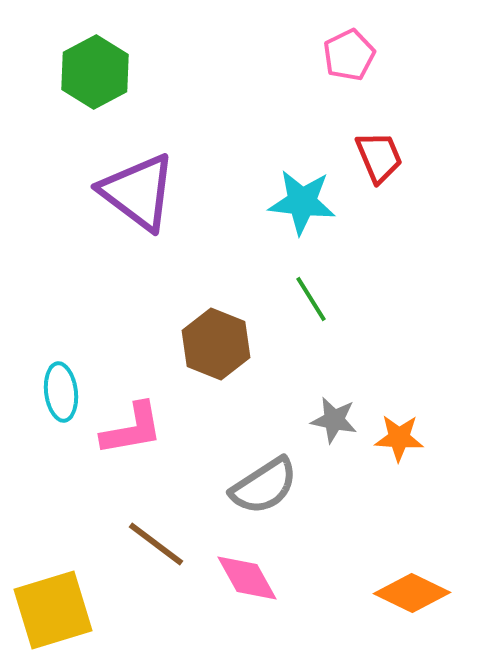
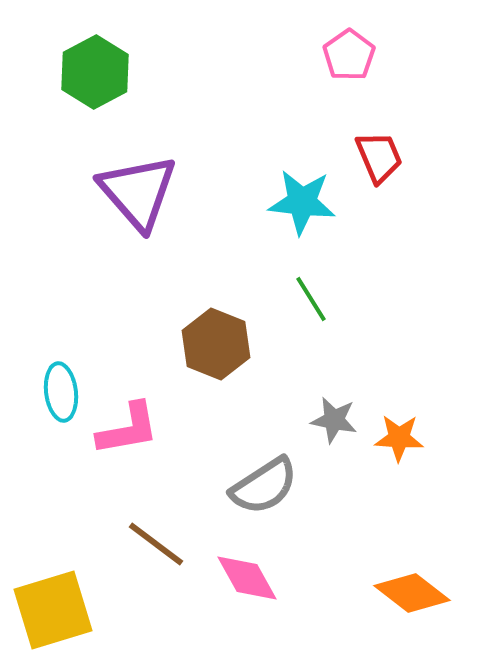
pink pentagon: rotated 9 degrees counterclockwise
purple triangle: rotated 12 degrees clockwise
pink L-shape: moved 4 px left
orange diamond: rotated 12 degrees clockwise
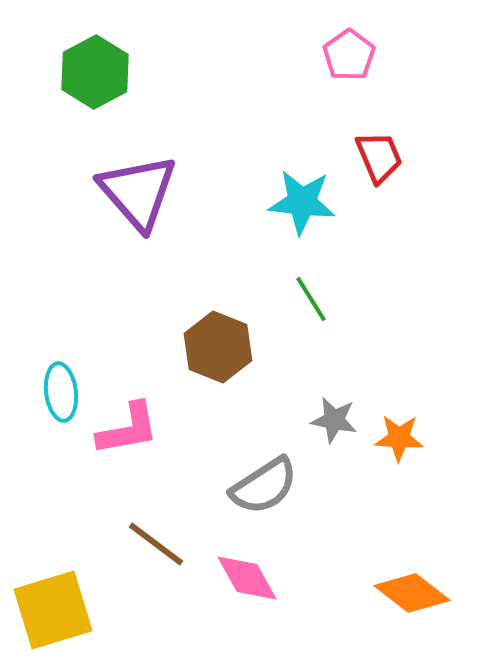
brown hexagon: moved 2 px right, 3 px down
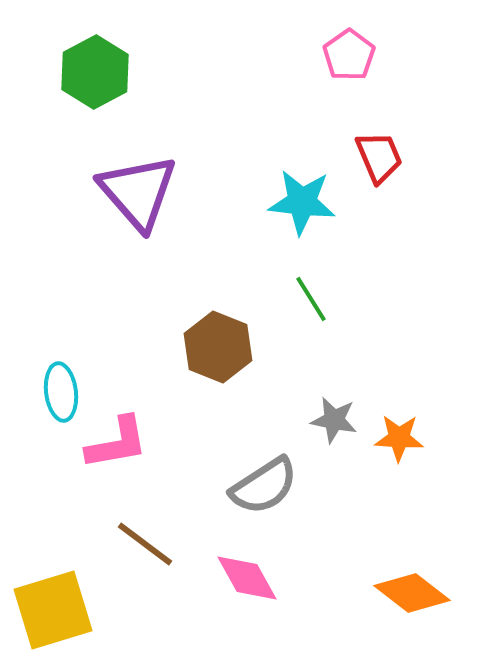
pink L-shape: moved 11 px left, 14 px down
brown line: moved 11 px left
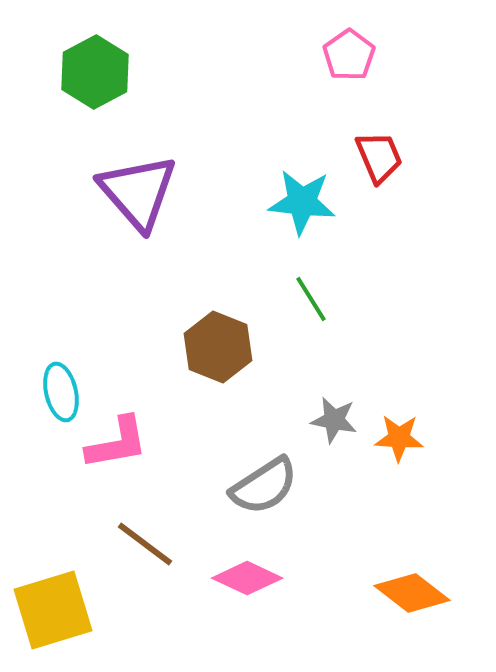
cyan ellipse: rotated 6 degrees counterclockwise
pink diamond: rotated 36 degrees counterclockwise
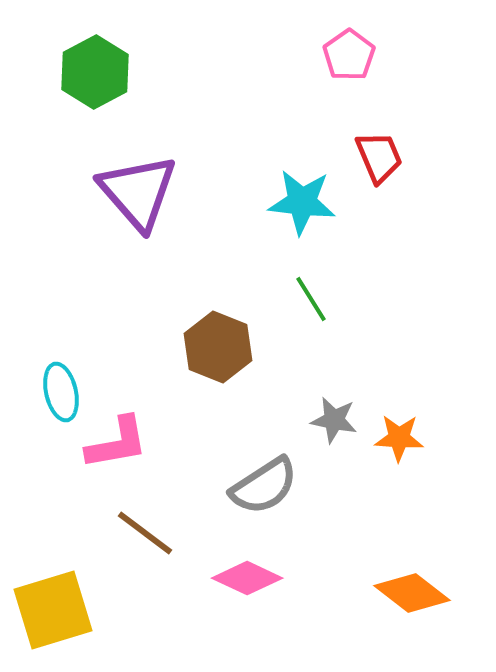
brown line: moved 11 px up
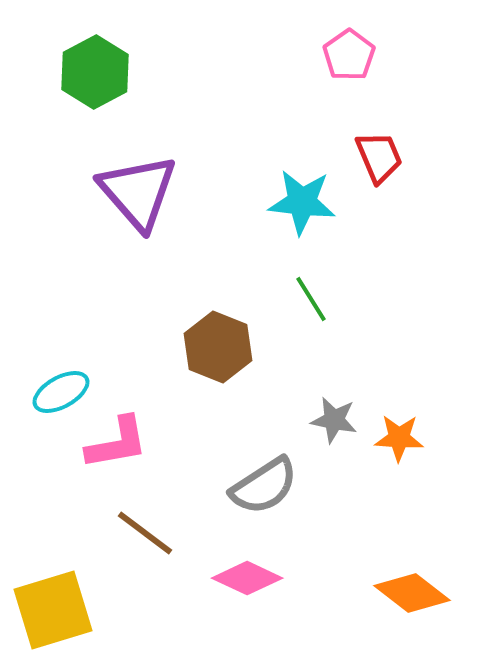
cyan ellipse: rotated 74 degrees clockwise
